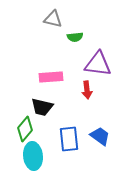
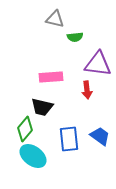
gray triangle: moved 2 px right
cyan ellipse: rotated 48 degrees counterclockwise
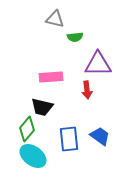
purple triangle: rotated 8 degrees counterclockwise
green diamond: moved 2 px right
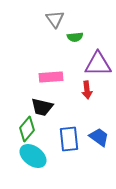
gray triangle: rotated 42 degrees clockwise
blue trapezoid: moved 1 px left, 1 px down
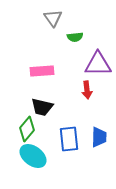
gray triangle: moved 2 px left, 1 px up
pink rectangle: moved 9 px left, 6 px up
blue trapezoid: rotated 55 degrees clockwise
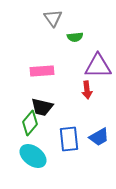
purple triangle: moved 2 px down
green diamond: moved 3 px right, 6 px up
blue trapezoid: rotated 60 degrees clockwise
